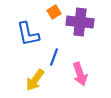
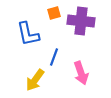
orange square: moved 1 px down; rotated 16 degrees clockwise
purple cross: moved 1 px right, 1 px up
pink arrow: moved 1 px right, 1 px up
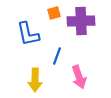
purple cross: rotated 8 degrees counterclockwise
blue line: moved 3 px right, 1 px up
pink arrow: moved 2 px left, 4 px down
yellow arrow: rotated 35 degrees counterclockwise
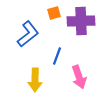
blue L-shape: rotated 116 degrees counterclockwise
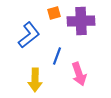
blue L-shape: moved 1 px right, 1 px down
pink arrow: moved 3 px up
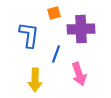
purple cross: moved 8 px down
blue L-shape: rotated 44 degrees counterclockwise
blue line: moved 1 px left, 2 px up
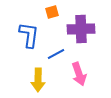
orange square: moved 2 px left, 1 px up
blue line: rotated 42 degrees clockwise
yellow arrow: moved 3 px right
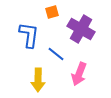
purple cross: rotated 32 degrees clockwise
blue line: rotated 66 degrees clockwise
pink arrow: rotated 40 degrees clockwise
